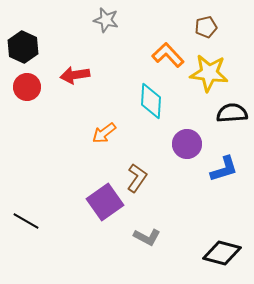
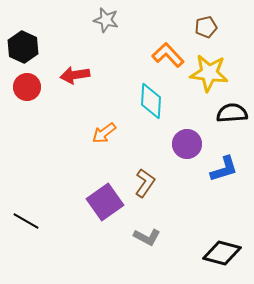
brown L-shape: moved 8 px right, 5 px down
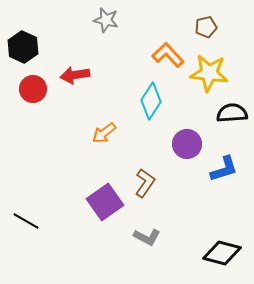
red circle: moved 6 px right, 2 px down
cyan diamond: rotated 30 degrees clockwise
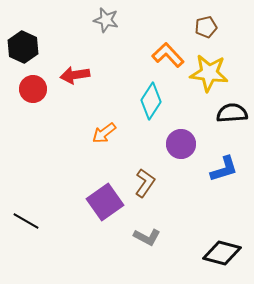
purple circle: moved 6 px left
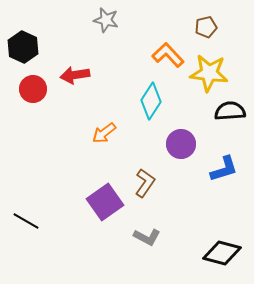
black semicircle: moved 2 px left, 2 px up
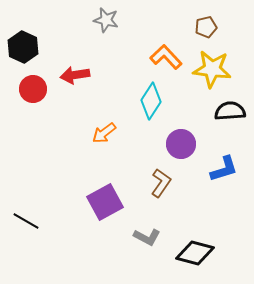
orange L-shape: moved 2 px left, 2 px down
yellow star: moved 3 px right, 4 px up
brown L-shape: moved 16 px right
purple square: rotated 6 degrees clockwise
black diamond: moved 27 px left
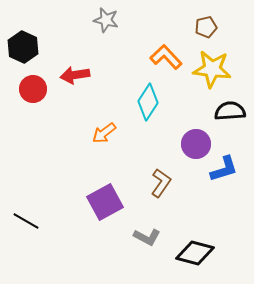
cyan diamond: moved 3 px left, 1 px down
purple circle: moved 15 px right
